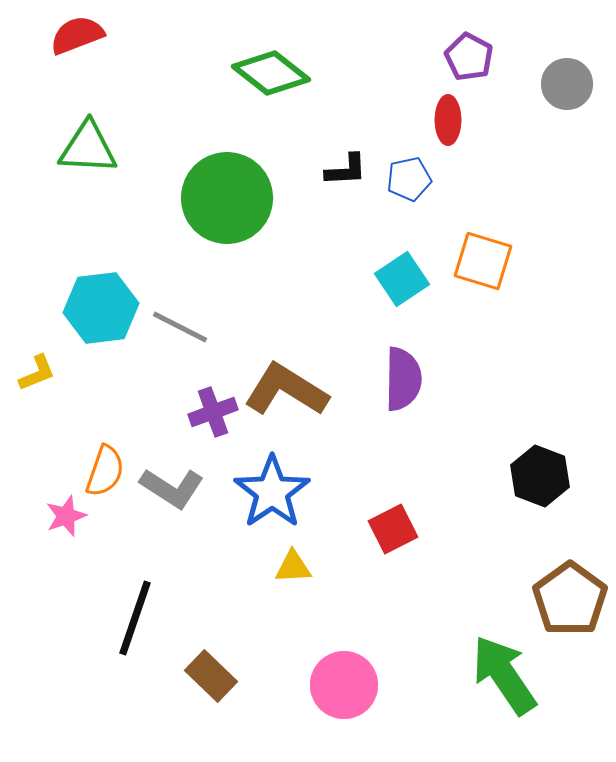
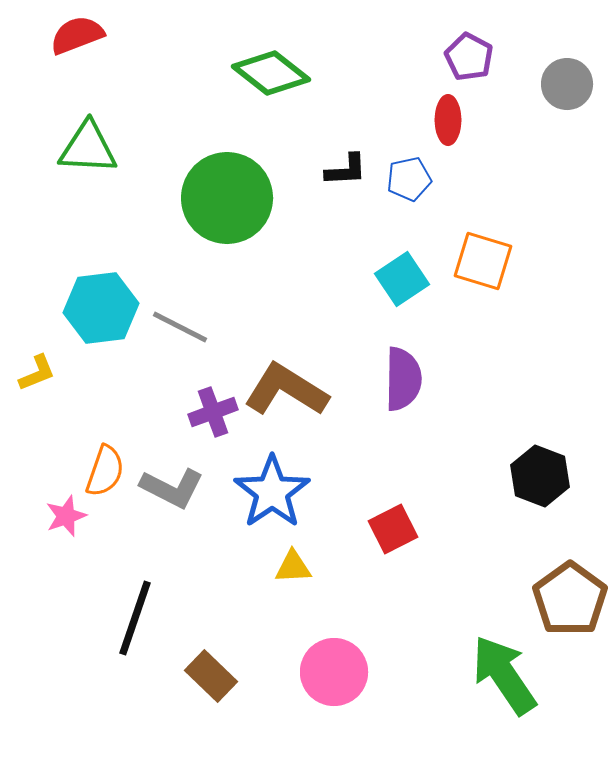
gray L-shape: rotated 6 degrees counterclockwise
pink circle: moved 10 px left, 13 px up
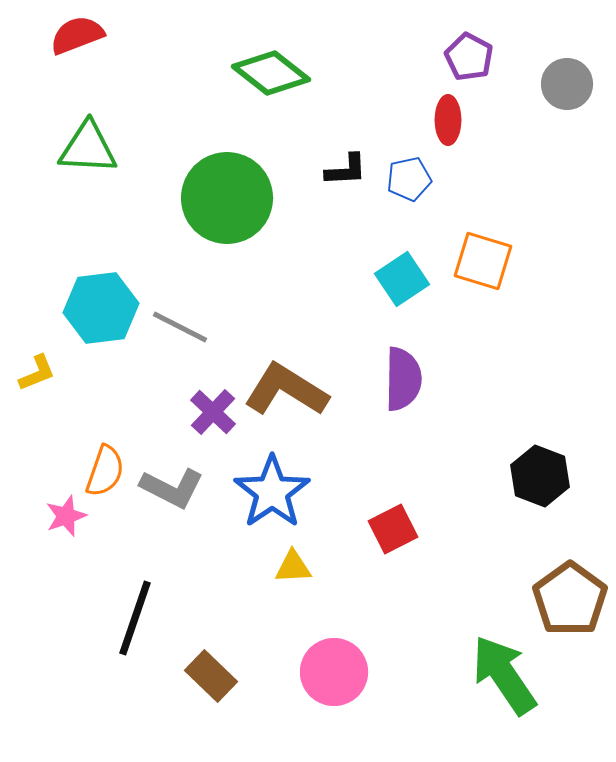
purple cross: rotated 27 degrees counterclockwise
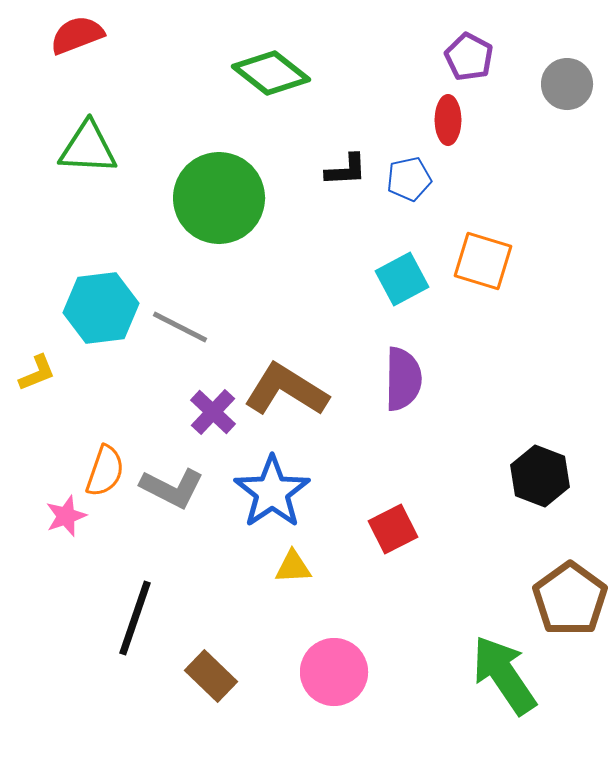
green circle: moved 8 px left
cyan square: rotated 6 degrees clockwise
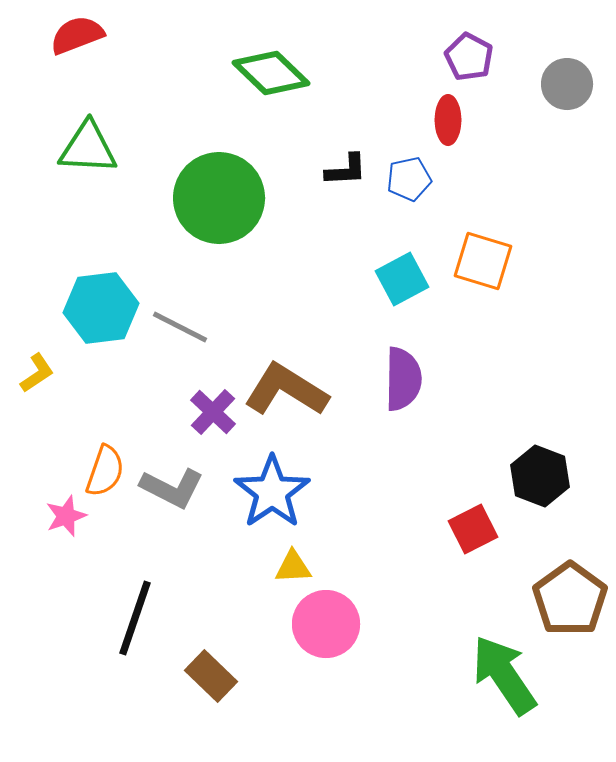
green diamond: rotated 6 degrees clockwise
yellow L-shape: rotated 12 degrees counterclockwise
red square: moved 80 px right
pink circle: moved 8 px left, 48 px up
